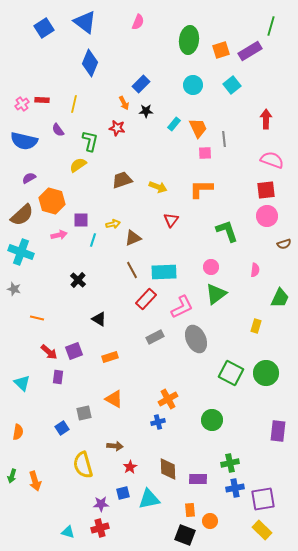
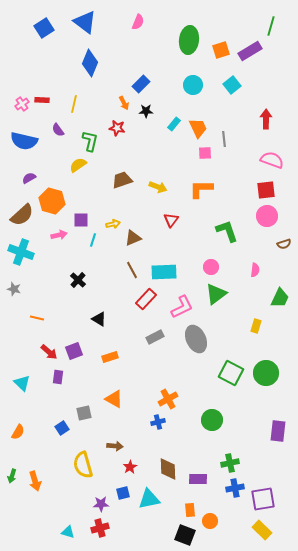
orange semicircle at (18, 432): rotated 21 degrees clockwise
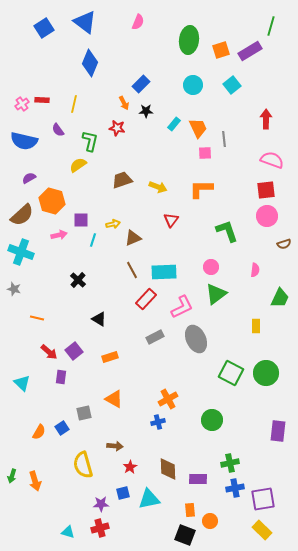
yellow rectangle at (256, 326): rotated 16 degrees counterclockwise
purple square at (74, 351): rotated 18 degrees counterclockwise
purple rectangle at (58, 377): moved 3 px right
orange semicircle at (18, 432): moved 21 px right
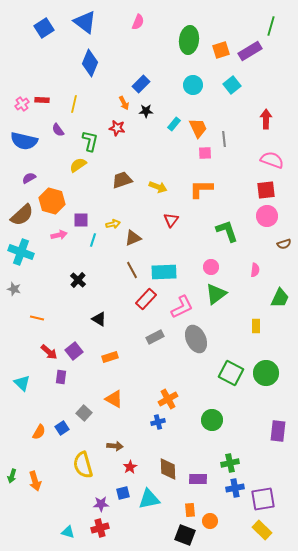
gray square at (84, 413): rotated 35 degrees counterclockwise
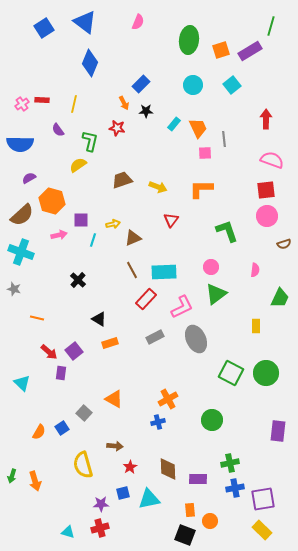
blue semicircle at (24, 141): moved 4 px left, 3 px down; rotated 12 degrees counterclockwise
orange rectangle at (110, 357): moved 14 px up
purple rectangle at (61, 377): moved 4 px up
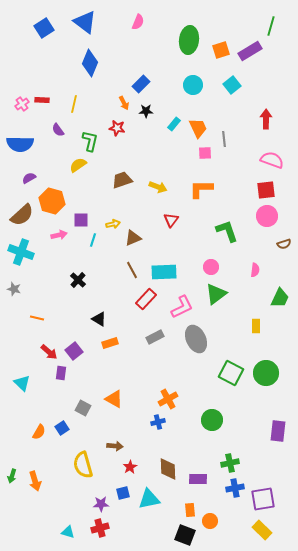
gray square at (84, 413): moved 1 px left, 5 px up; rotated 14 degrees counterclockwise
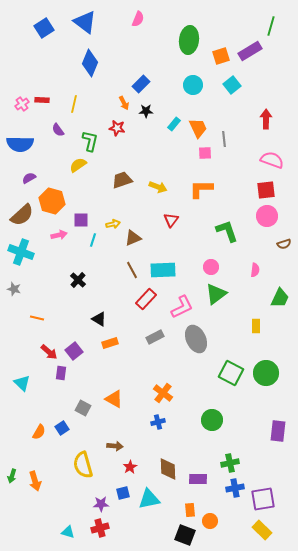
pink semicircle at (138, 22): moved 3 px up
orange square at (221, 50): moved 6 px down
cyan rectangle at (164, 272): moved 1 px left, 2 px up
orange cross at (168, 399): moved 5 px left, 6 px up; rotated 24 degrees counterclockwise
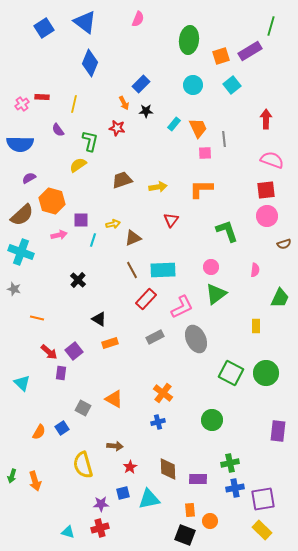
red rectangle at (42, 100): moved 3 px up
yellow arrow at (158, 187): rotated 30 degrees counterclockwise
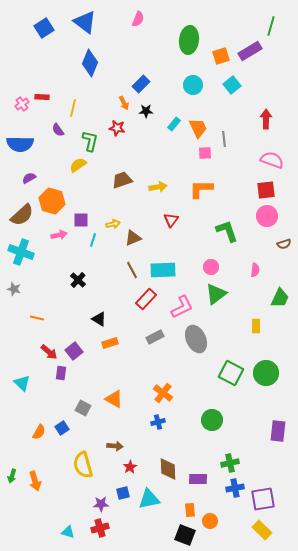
yellow line at (74, 104): moved 1 px left, 4 px down
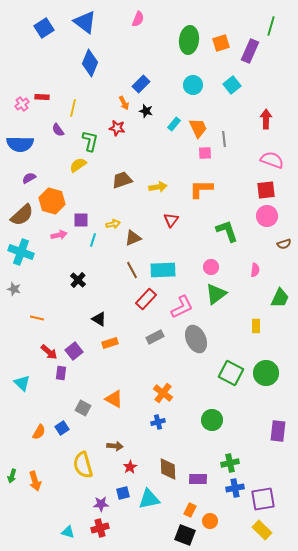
purple rectangle at (250, 51): rotated 35 degrees counterclockwise
orange square at (221, 56): moved 13 px up
black star at (146, 111): rotated 16 degrees clockwise
orange rectangle at (190, 510): rotated 32 degrees clockwise
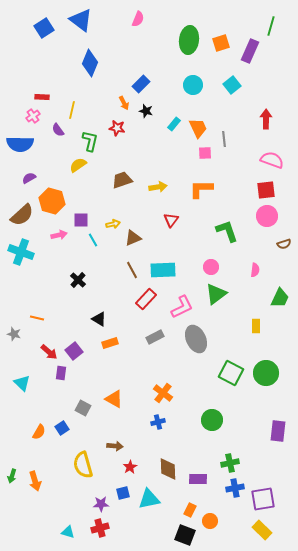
blue triangle at (85, 22): moved 4 px left, 2 px up
pink cross at (22, 104): moved 11 px right, 12 px down
yellow line at (73, 108): moved 1 px left, 2 px down
cyan line at (93, 240): rotated 48 degrees counterclockwise
gray star at (14, 289): moved 45 px down
